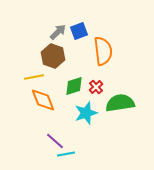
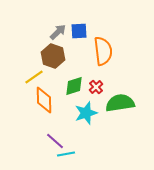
blue square: rotated 18 degrees clockwise
yellow line: rotated 24 degrees counterclockwise
orange diamond: moved 1 px right; rotated 20 degrees clockwise
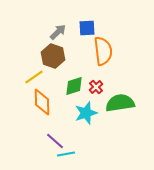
blue square: moved 8 px right, 3 px up
orange diamond: moved 2 px left, 2 px down
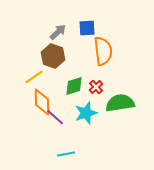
purple line: moved 24 px up
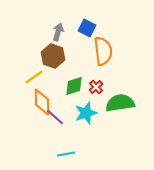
blue square: rotated 30 degrees clockwise
gray arrow: rotated 30 degrees counterclockwise
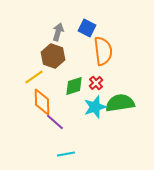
red cross: moved 4 px up
cyan star: moved 9 px right, 6 px up
purple line: moved 5 px down
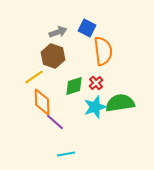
gray arrow: rotated 54 degrees clockwise
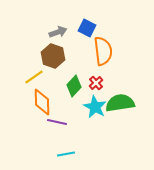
green diamond: rotated 30 degrees counterclockwise
cyan star: rotated 25 degrees counterclockwise
purple line: moved 2 px right; rotated 30 degrees counterclockwise
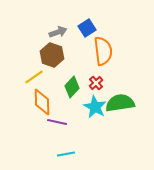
blue square: rotated 30 degrees clockwise
brown hexagon: moved 1 px left, 1 px up
green diamond: moved 2 px left, 1 px down
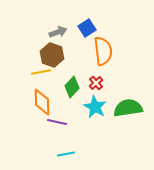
yellow line: moved 7 px right, 5 px up; rotated 24 degrees clockwise
green semicircle: moved 8 px right, 5 px down
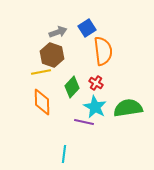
red cross: rotated 16 degrees counterclockwise
purple line: moved 27 px right
cyan line: moved 2 px left; rotated 72 degrees counterclockwise
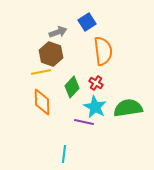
blue square: moved 6 px up
brown hexagon: moved 1 px left, 1 px up
